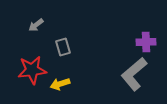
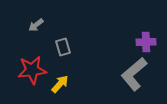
yellow arrow: rotated 150 degrees clockwise
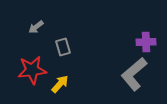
gray arrow: moved 2 px down
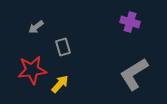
purple cross: moved 16 px left, 20 px up; rotated 18 degrees clockwise
gray L-shape: rotated 8 degrees clockwise
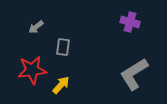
gray rectangle: rotated 24 degrees clockwise
yellow arrow: moved 1 px right, 1 px down
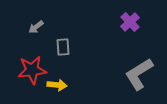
purple cross: rotated 30 degrees clockwise
gray rectangle: rotated 12 degrees counterclockwise
gray L-shape: moved 5 px right
yellow arrow: moved 4 px left; rotated 54 degrees clockwise
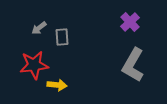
gray arrow: moved 3 px right, 1 px down
gray rectangle: moved 1 px left, 10 px up
red star: moved 2 px right, 5 px up
gray L-shape: moved 6 px left, 9 px up; rotated 28 degrees counterclockwise
